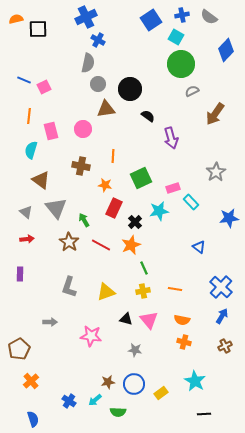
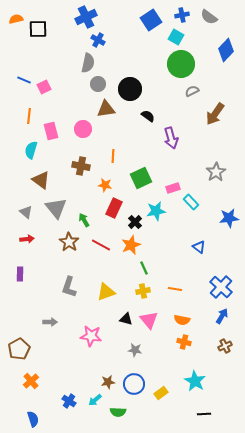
cyan star at (159, 211): moved 3 px left
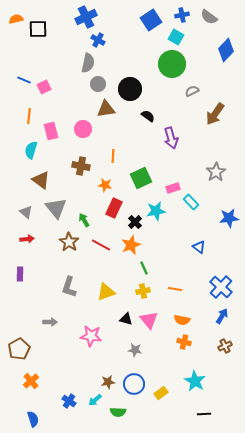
green circle at (181, 64): moved 9 px left
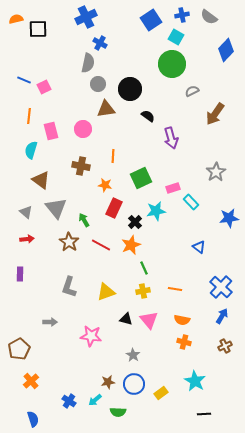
blue cross at (98, 40): moved 2 px right, 3 px down
gray star at (135, 350): moved 2 px left, 5 px down; rotated 24 degrees clockwise
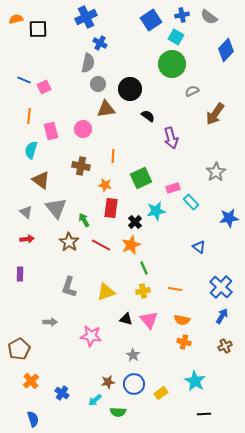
red rectangle at (114, 208): moved 3 px left; rotated 18 degrees counterclockwise
blue cross at (69, 401): moved 7 px left, 8 px up
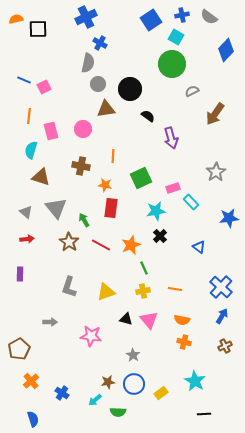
brown triangle at (41, 180): moved 3 px up; rotated 18 degrees counterclockwise
black cross at (135, 222): moved 25 px right, 14 px down
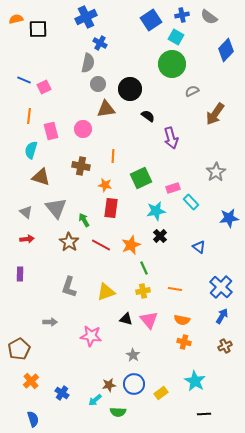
brown star at (108, 382): moved 1 px right, 3 px down
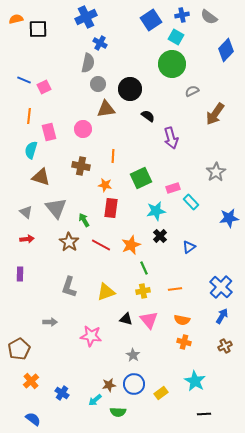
pink rectangle at (51, 131): moved 2 px left, 1 px down
blue triangle at (199, 247): moved 10 px left; rotated 48 degrees clockwise
orange line at (175, 289): rotated 16 degrees counterclockwise
blue semicircle at (33, 419): rotated 35 degrees counterclockwise
